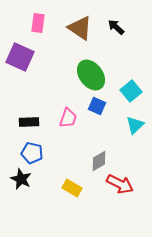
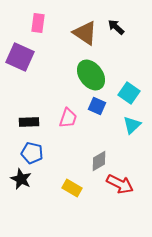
brown triangle: moved 5 px right, 5 px down
cyan square: moved 2 px left, 2 px down; rotated 15 degrees counterclockwise
cyan triangle: moved 3 px left
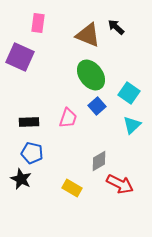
brown triangle: moved 3 px right, 2 px down; rotated 12 degrees counterclockwise
blue square: rotated 24 degrees clockwise
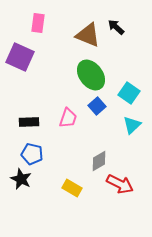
blue pentagon: moved 1 px down
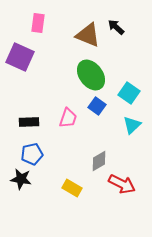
blue square: rotated 12 degrees counterclockwise
blue pentagon: rotated 25 degrees counterclockwise
black star: rotated 15 degrees counterclockwise
red arrow: moved 2 px right
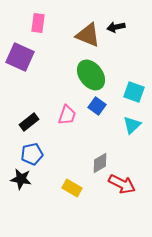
black arrow: rotated 54 degrees counterclockwise
cyan square: moved 5 px right, 1 px up; rotated 15 degrees counterclockwise
pink trapezoid: moved 1 px left, 3 px up
black rectangle: rotated 36 degrees counterclockwise
gray diamond: moved 1 px right, 2 px down
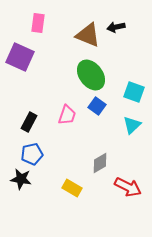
black rectangle: rotated 24 degrees counterclockwise
red arrow: moved 6 px right, 3 px down
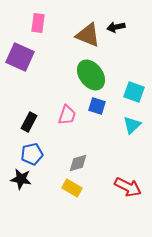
blue square: rotated 18 degrees counterclockwise
gray diamond: moved 22 px left; rotated 15 degrees clockwise
